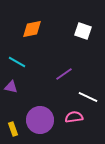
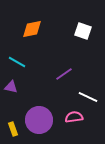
purple circle: moved 1 px left
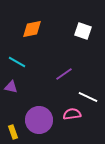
pink semicircle: moved 2 px left, 3 px up
yellow rectangle: moved 3 px down
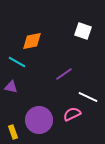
orange diamond: moved 12 px down
pink semicircle: rotated 18 degrees counterclockwise
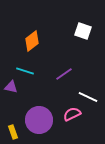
orange diamond: rotated 25 degrees counterclockwise
cyan line: moved 8 px right, 9 px down; rotated 12 degrees counterclockwise
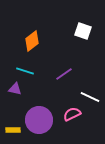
purple triangle: moved 4 px right, 2 px down
white line: moved 2 px right
yellow rectangle: moved 2 px up; rotated 72 degrees counterclockwise
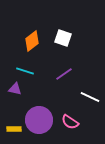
white square: moved 20 px left, 7 px down
pink semicircle: moved 2 px left, 8 px down; rotated 120 degrees counterclockwise
yellow rectangle: moved 1 px right, 1 px up
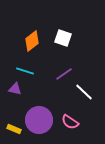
white line: moved 6 px left, 5 px up; rotated 18 degrees clockwise
yellow rectangle: rotated 24 degrees clockwise
